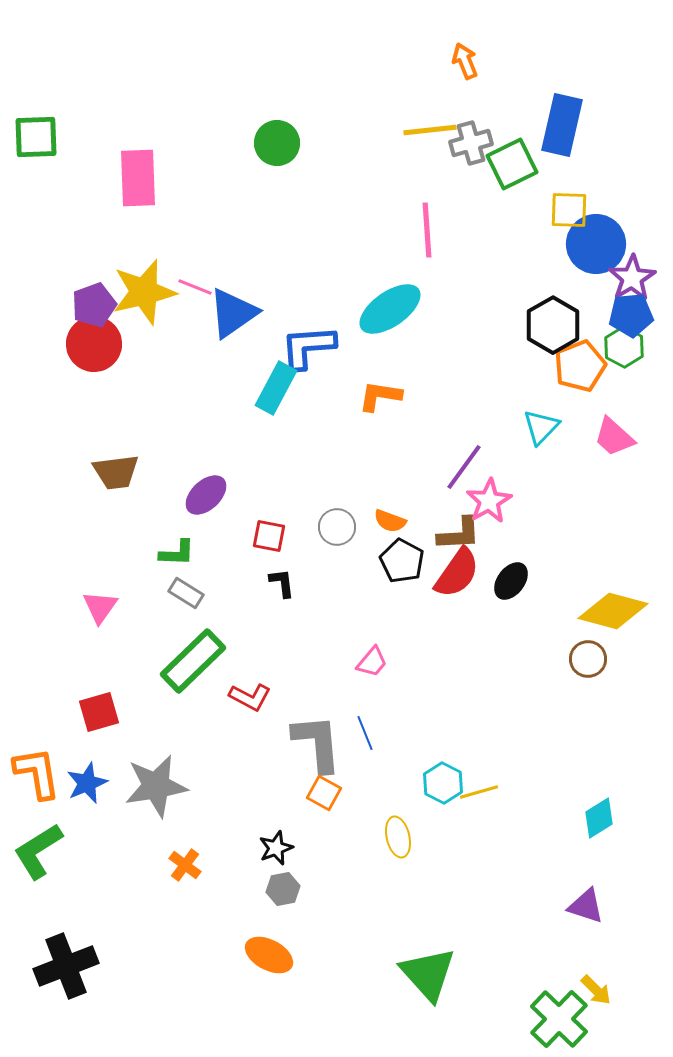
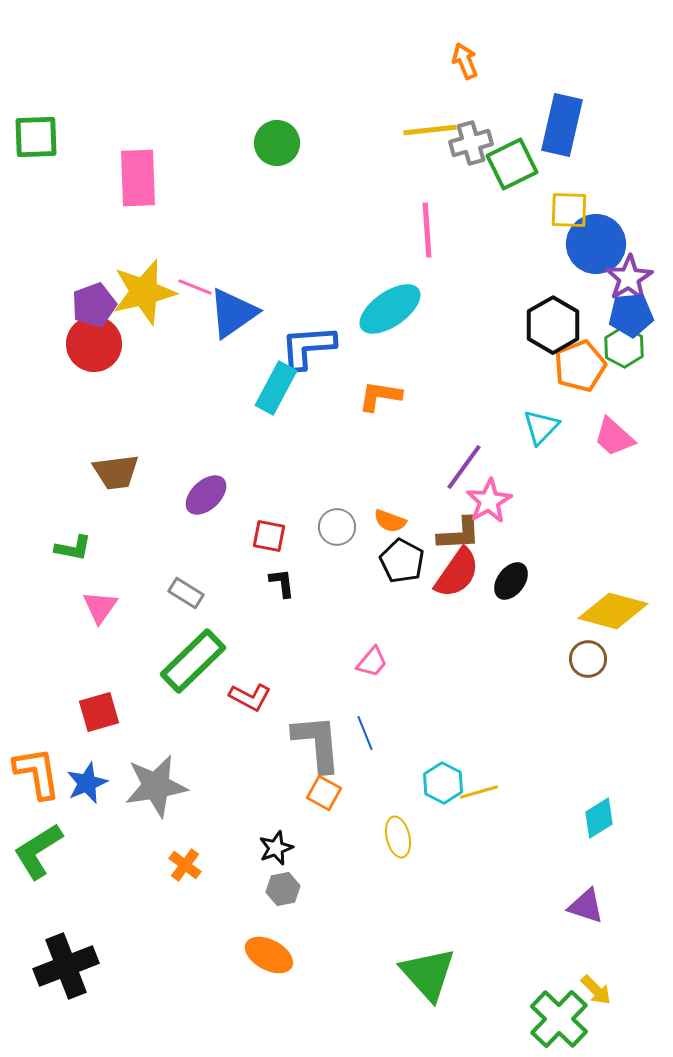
purple star at (632, 278): moved 3 px left
green L-shape at (177, 553): moved 104 px left, 5 px up; rotated 9 degrees clockwise
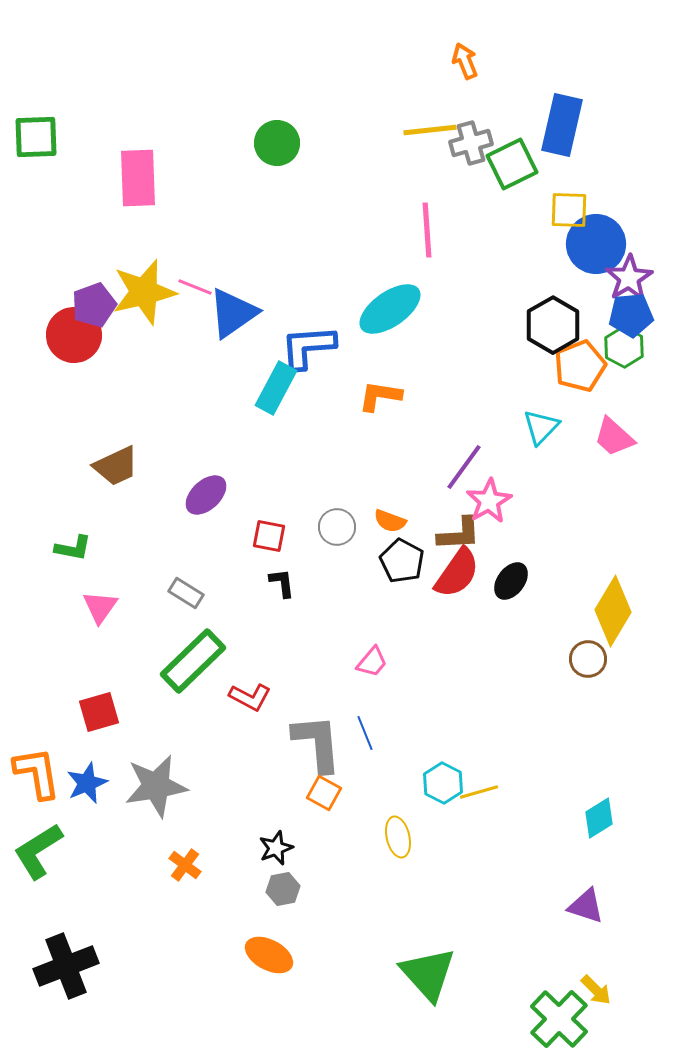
red circle at (94, 344): moved 20 px left, 9 px up
brown trapezoid at (116, 472): moved 6 px up; rotated 18 degrees counterclockwise
yellow diamond at (613, 611): rotated 74 degrees counterclockwise
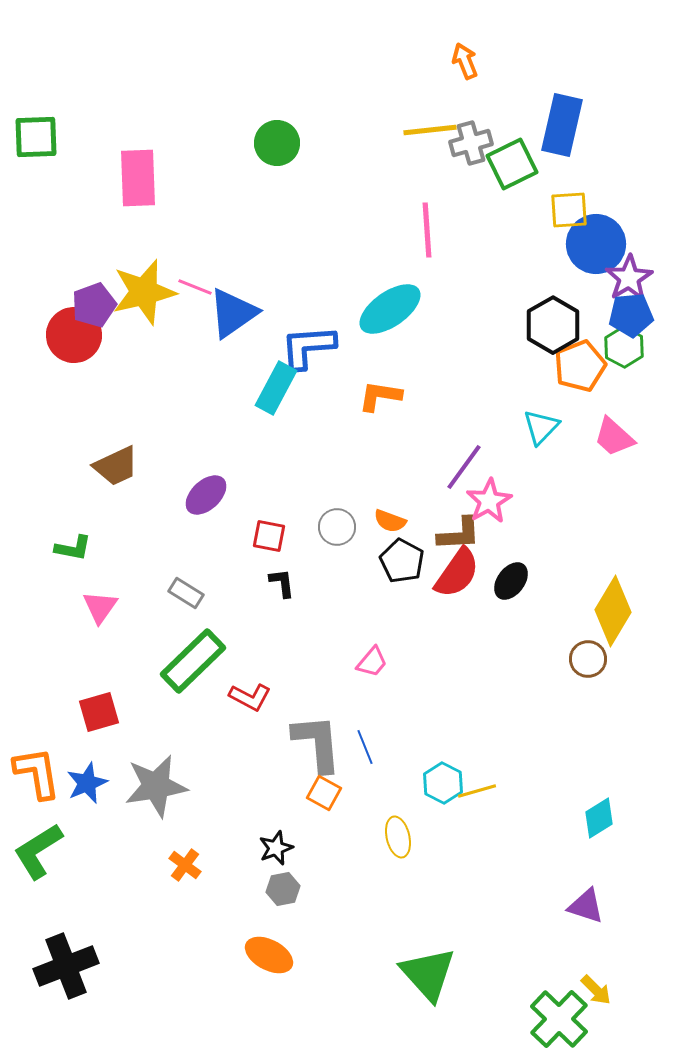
yellow square at (569, 210): rotated 6 degrees counterclockwise
blue line at (365, 733): moved 14 px down
yellow line at (479, 792): moved 2 px left, 1 px up
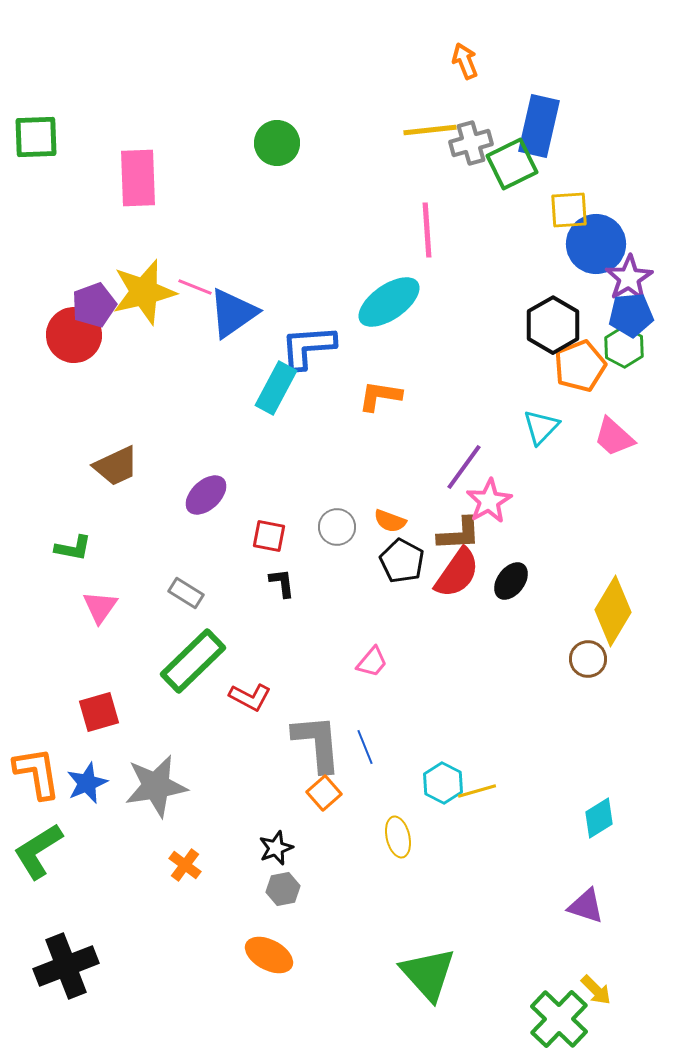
blue rectangle at (562, 125): moved 23 px left, 1 px down
cyan ellipse at (390, 309): moved 1 px left, 7 px up
orange square at (324, 793): rotated 20 degrees clockwise
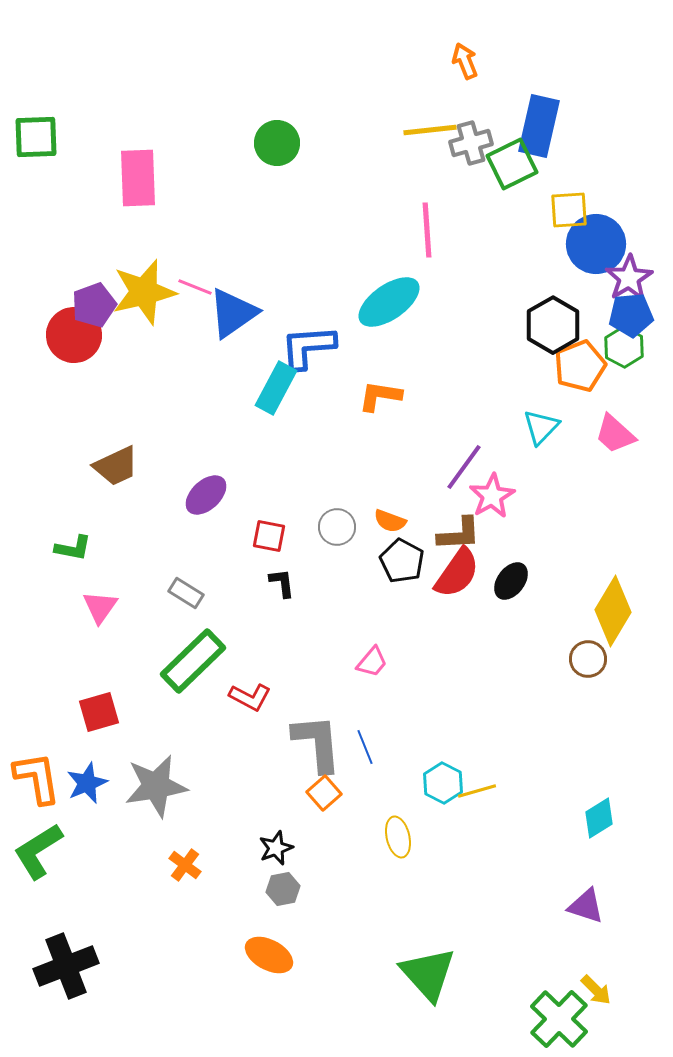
pink trapezoid at (614, 437): moved 1 px right, 3 px up
pink star at (489, 501): moved 3 px right, 5 px up
orange L-shape at (37, 773): moved 5 px down
